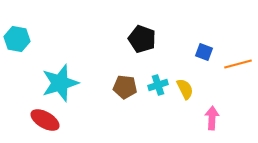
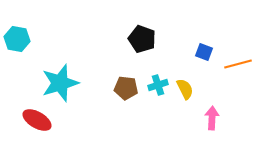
brown pentagon: moved 1 px right, 1 px down
red ellipse: moved 8 px left
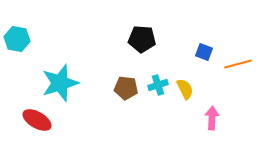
black pentagon: rotated 16 degrees counterclockwise
